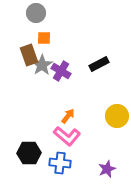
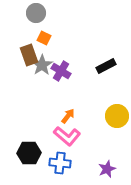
orange square: rotated 24 degrees clockwise
black rectangle: moved 7 px right, 2 px down
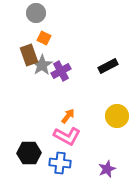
black rectangle: moved 2 px right
purple cross: rotated 30 degrees clockwise
pink L-shape: rotated 12 degrees counterclockwise
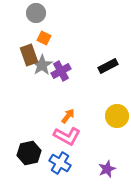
black hexagon: rotated 10 degrees counterclockwise
blue cross: rotated 25 degrees clockwise
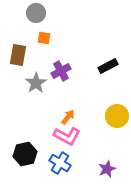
orange square: rotated 16 degrees counterclockwise
brown rectangle: moved 11 px left; rotated 30 degrees clockwise
gray star: moved 6 px left, 18 px down
orange arrow: moved 1 px down
black hexagon: moved 4 px left, 1 px down
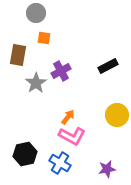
yellow circle: moved 1 px up
pink L-shape: moved 5 px right
purple star: rotated 12 degrees clockwise
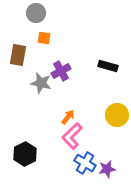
black rectangle: rotated 42 degrees clockwise
gray star: moved 5 px right; rotated 25 degrees counterclockwise
pink L-shape: rotated 108 degrees clockwise
black hexagon: rotated 15 degrees counterclockwise
blue cross: moved 25 px right
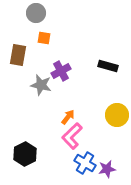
gray star: moved 2 px down
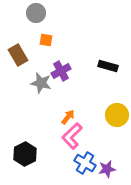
orange square: moved 2 px right, 2 px down
brown rectangle: rotated 40 degrees counterclockwise
gray star: moved 2 px up
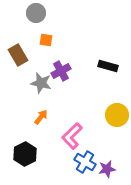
orange arrow: moved 27 px left
blue cross: moved 1 px up
